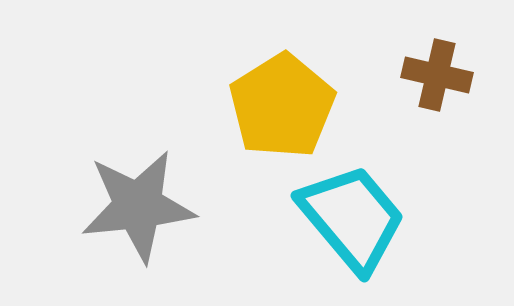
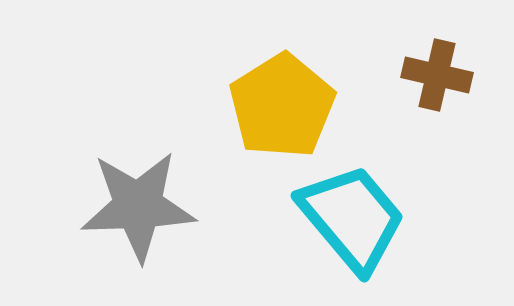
gray star: rotated 4 degrees clockwise
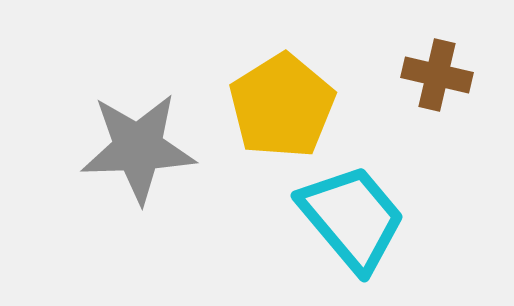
gray star: moved 58 px up
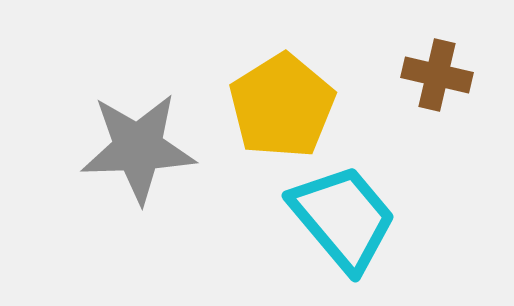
cyan trapezoid: moved 9 px left
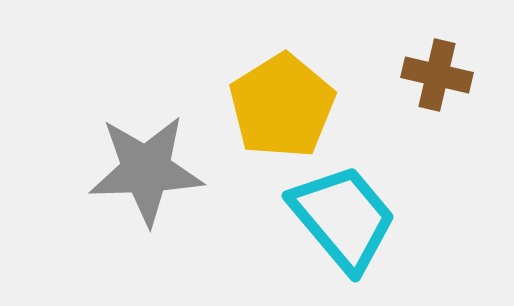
gray star: moved 8 px right, 22 px down
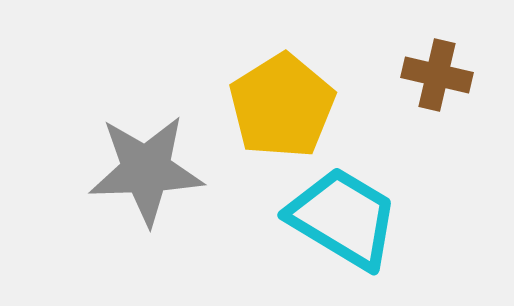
cyan trapezoid: rotated 19 degrees counterclockwise
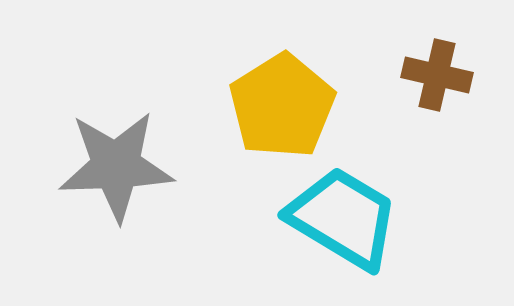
gray star: moved 30 px left, 4 px up
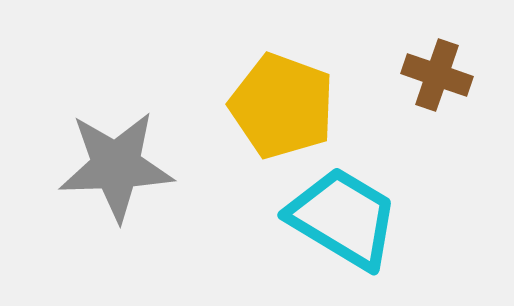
brown cross: rotated 6 degrees clockwise
yellow pentagon: rotated 20 degrees counterclockwise
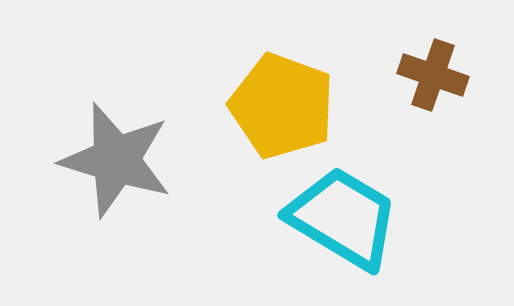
brown cross: moved 4 px left
gray star: moved 6 px up; rotated 19 degrees clockwise
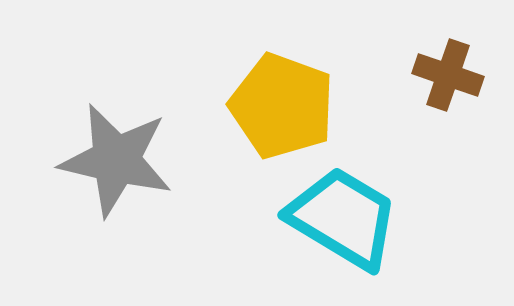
brown cross: moved 15 px right
gray star: rotated 4 degrees counterclockwise
